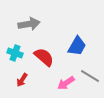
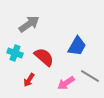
gray arrow: rotated 25 degrees counterclockwise
red arrow: moved 7 px right
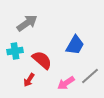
gray arrow: moved 2 px left, 1 px up
blue trapezoid: moved 2 px left, 1 px up
cyan cross: moved 2 px up; rotated 28 degrees counterclockwise
red semicircle: moved 2 px left, 3 px down
gray line: rotated 72 degrees counterclockwise
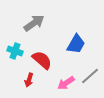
gray arrow: moved 7 px right
blue trapezoid: moved 1 px right, 1 px up
cyan cross: rotated 28 degrees clockwise
red arrow: rotated 16 degrees counterclockwise
